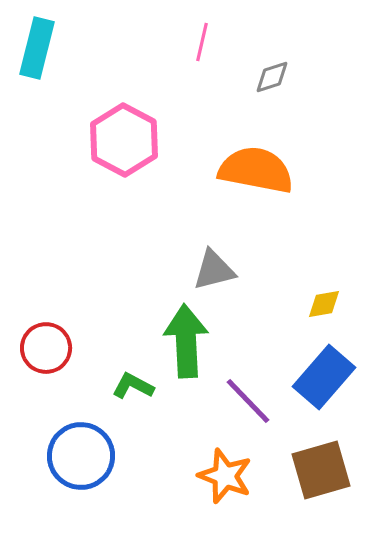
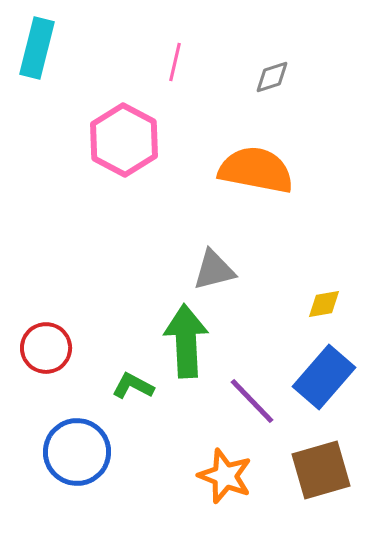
pink line: moved 27 px left, 20 px down
purple line: moved 4 px right
blue circle: moved 4 px left, 4 px up
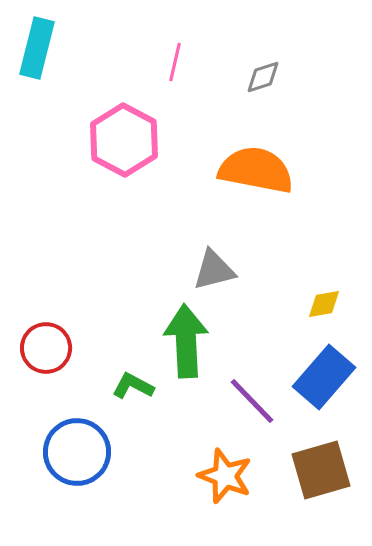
gray diamond: moved 9 px left
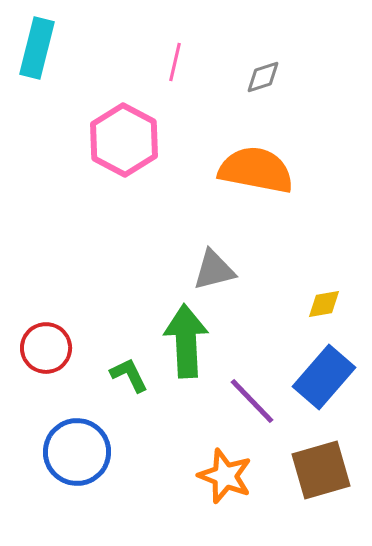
green L-shape: moved 4 px left, 11 px up; rotated 36 degrees clockwise
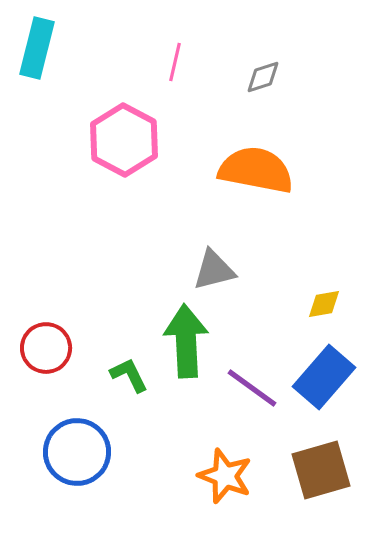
purple line: moved 13 px up; rotated 10 degrees counterclockwise
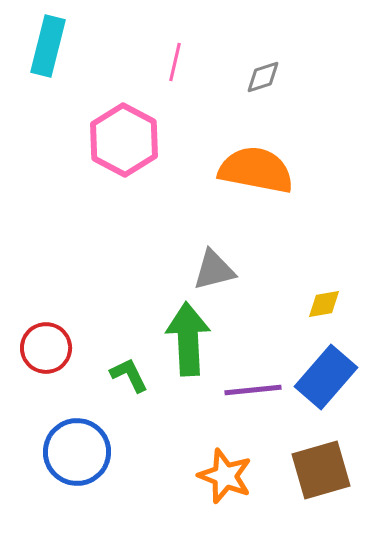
cyan rectangle: moved 11 px right, 2 px up
green arrow: moved 2 px right, 2 px up
blue rectangle: moved 2 px right
purple line: moved 1 px right, 2 px down; rotated 42 degrees counterclockwise
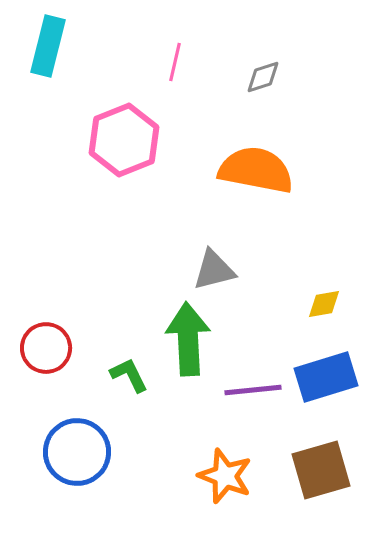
pink hexagon: rotated 10 degrees clockwise
blue rectangle: rotated 32 degrees clockwise
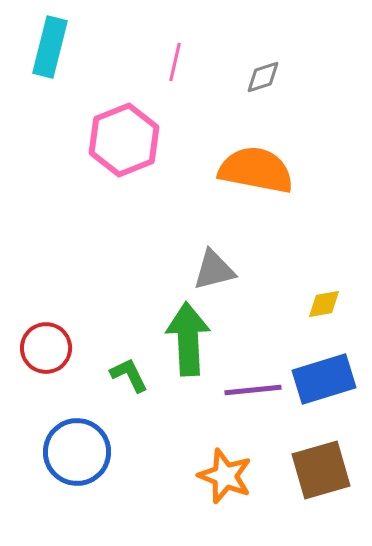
cyan rectangle: moved 2 px right, 1 px down
blue rectangle: moved 2 px left, 2 px down
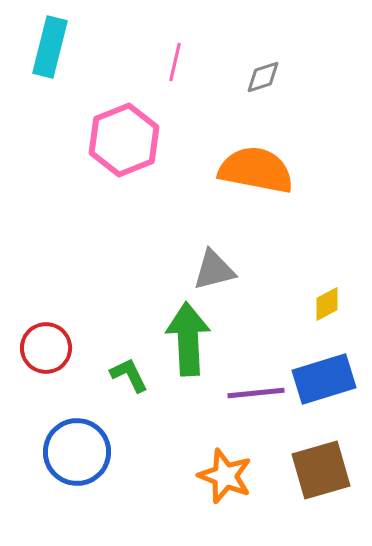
yellow diamond: moved 3 px right; rotated 18 degrees counterclockwise
purple line: moved 3 px right, 3 px down
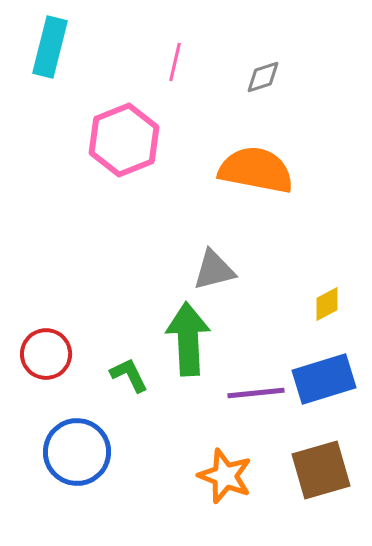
red circle: moved 6 px down
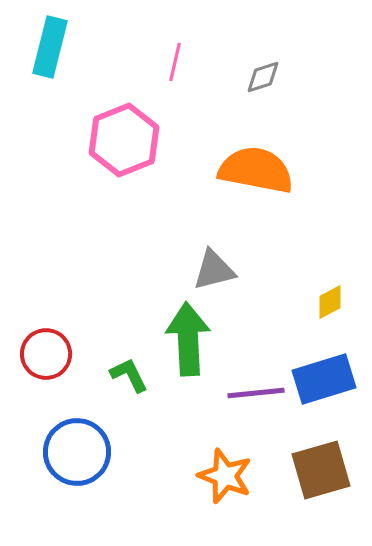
yellow diamond: moved 3 px right, 2 px up
